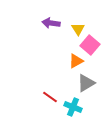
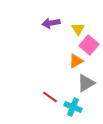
purple arrow: rotated 18 degrees counterclockwise
pink square: moved 1 px left
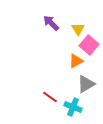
purple arrow: rotated 54 degrees clockwise
gray triangle: moved 1 px down
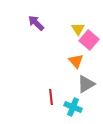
purple arrow: moved 15 px left
pink square: moved 5 px up
orange triangle: rotated 42 degrees counterclockwise
red line: moved 1 px right; rotated 49 degrees clockwise
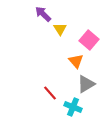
purple arrow: moved 7 px right, 9 px up
yellow triangle: moved 18 px left
red line: moved 1 px left, 4 px up; rotated 35 degrees counterclockwise
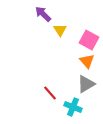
yellow triangle: moved 1 px down
pink square: rotated 12 degrees counterclockwise
orange triangle: moved 11 px right
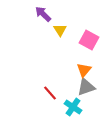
orange triangle: moved 3 px left, 9 px down; rotated 21 degrees clockwise
gray triangle: moved 3 px down; rotated 12 degrees clockwise
cyan cross: rotated 12 degrees clockwise
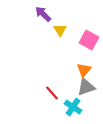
red line: moved 2 px right
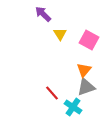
yellow triangle: moved 4 px down
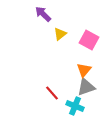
yellow triangle: rotated 24 degrees clockwise
cyan cross: moved 2 px right, 1 px up; rotated 12 degrees counterclockwise
